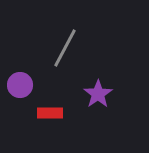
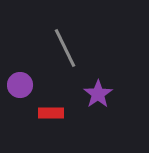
gray line: rotated 54 degrees counterclockwise
red rectangle: moved 1 px right
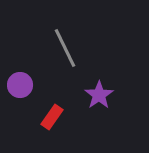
purple star: moved 1 px right, 1 px down
red rectangle: moved 1 px right, 4 px down; rotated 55 degrees counterclockwise
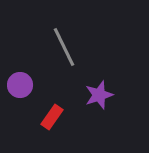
gray line: moved 1 px left, 1 px up
purple star: rotated 16 degrees clockwise
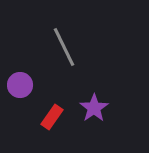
purple star: moved 5 px left, 13 px down; rotated 16 degrees counterclockwise
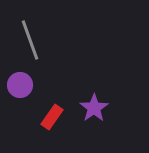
gray line: moved 34 px left, 7 px up; rotated 6 degrees clockwise
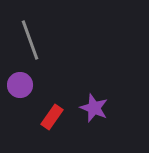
purple star: rotated 16 degrees counterclockwise
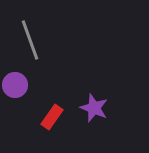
purple circle: moved 5 px left
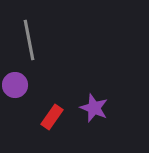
gray line: moved 1 px left; rotated 9 degrees clockwise
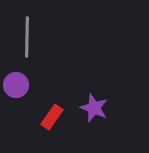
gray line: moved 2 px left, 3 px up; rotated 12 degrees clockwise
purple circle: moved 1 px right
